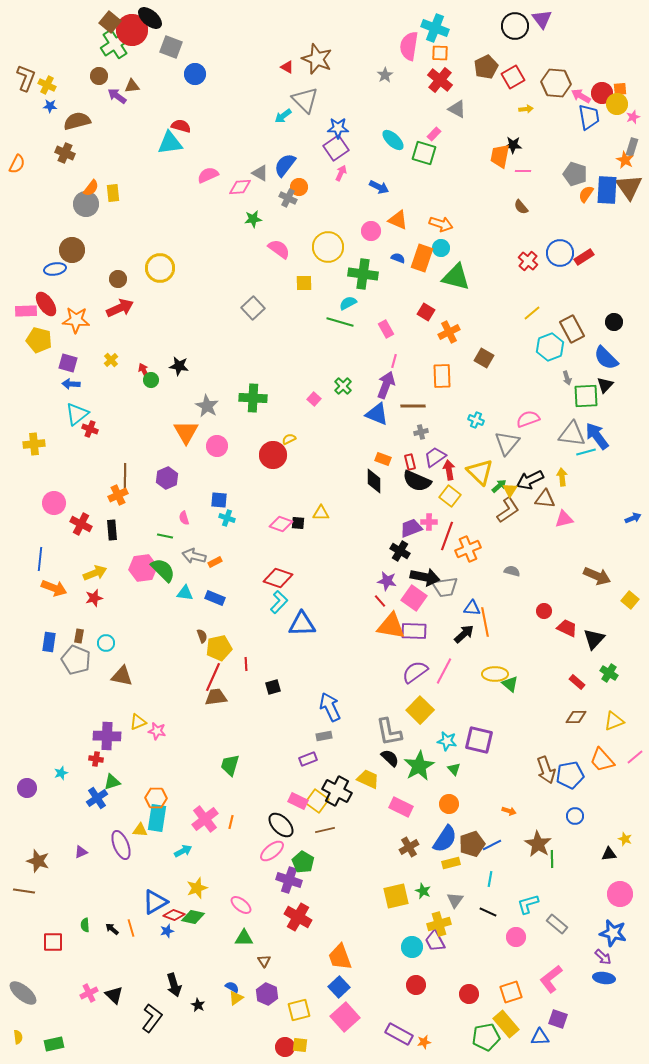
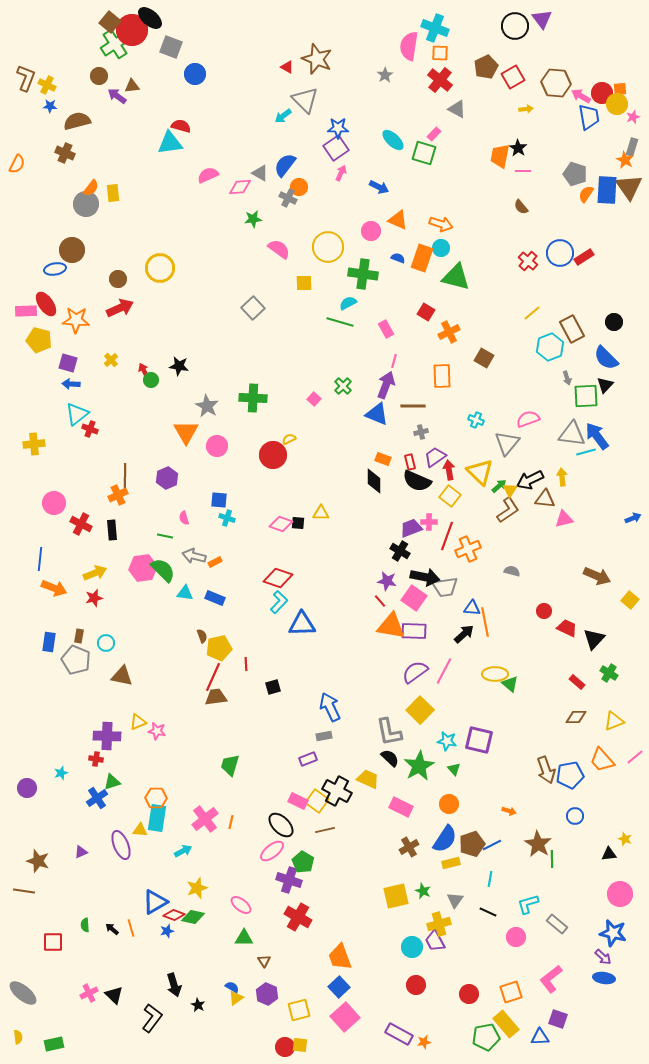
black star at (513, 145): moved 5 px right, 3 px down; rotated 30 degrees clockwise
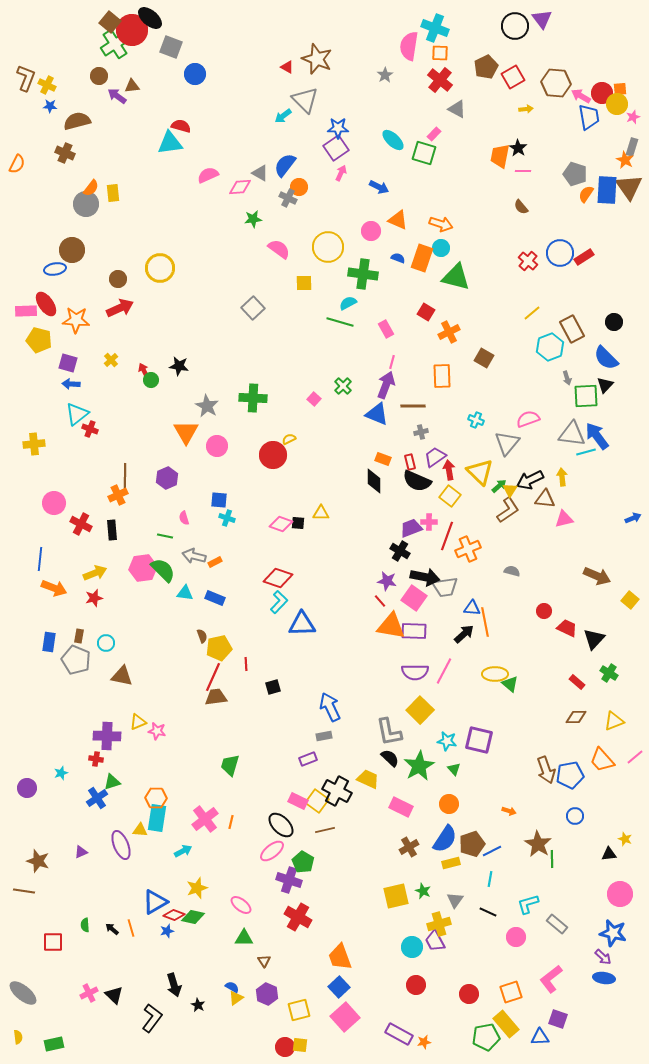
pink line at (394, 361): moved 2 px left, 1 px down
purple semicircle at (415, 672): rotated 144 degrees counterclockwise
blue line at (492, 845): moved 6 px down
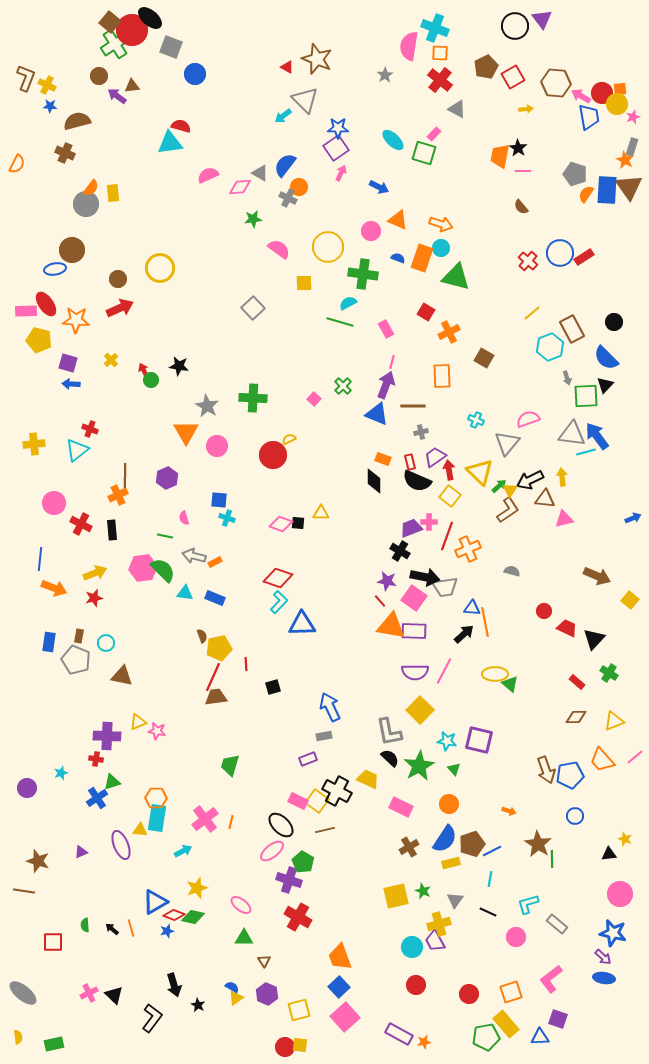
cyan triangle at (77, 414): moved 36 px down
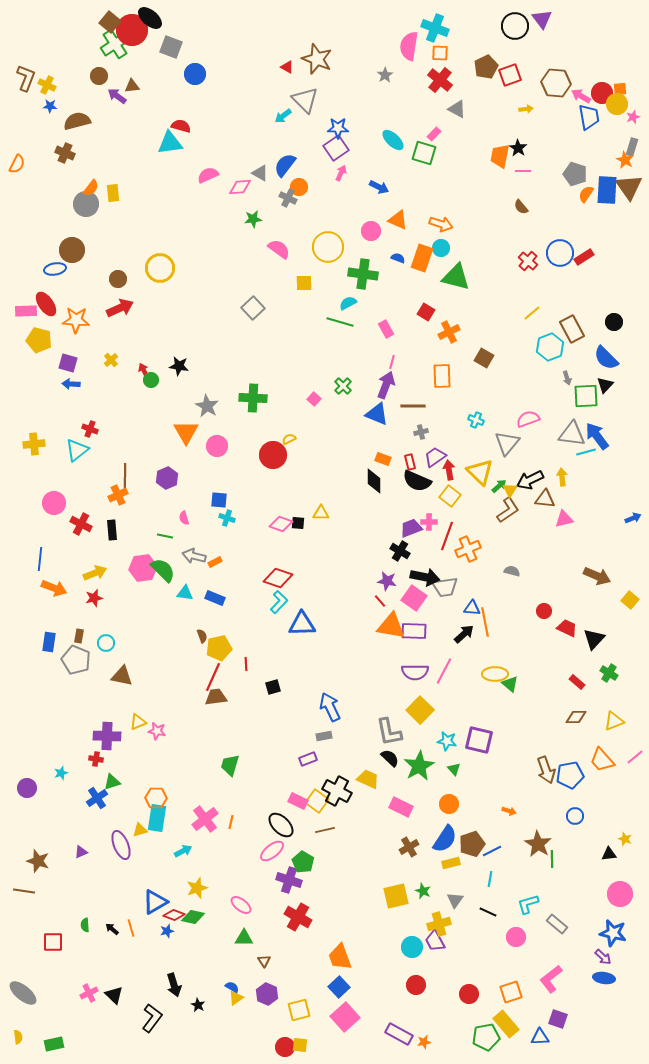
red square at (513, 77): moved 3 px left, 2 px up; rotated 10 degrees clockwise
yellow triangle at (140, 830): rotated 21 degrees counterclockwise
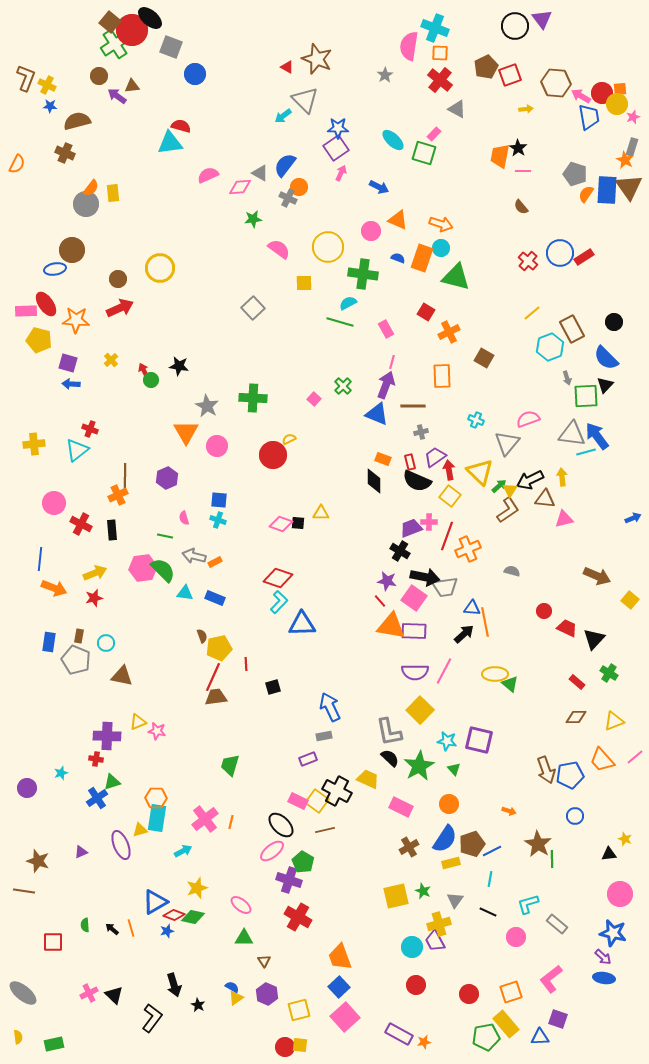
cyan cross at (227, 518): moved 9 px left, 2 px down
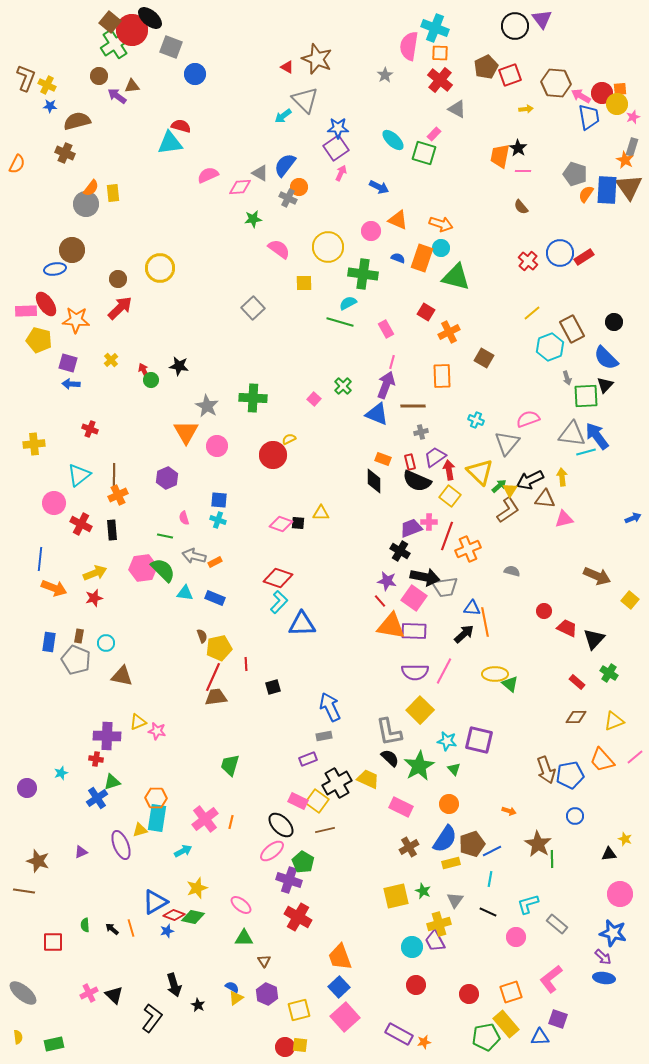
red arrow at (120, 308): rotated 20 degrees counterclockwise
cyan triangle at (77, 450): moved 2 px right, 25 px down
brown line at (125, 477): moved 11 px left
black cross at (337, 791): moved 8 px up; rotated 32 degrees clockwise
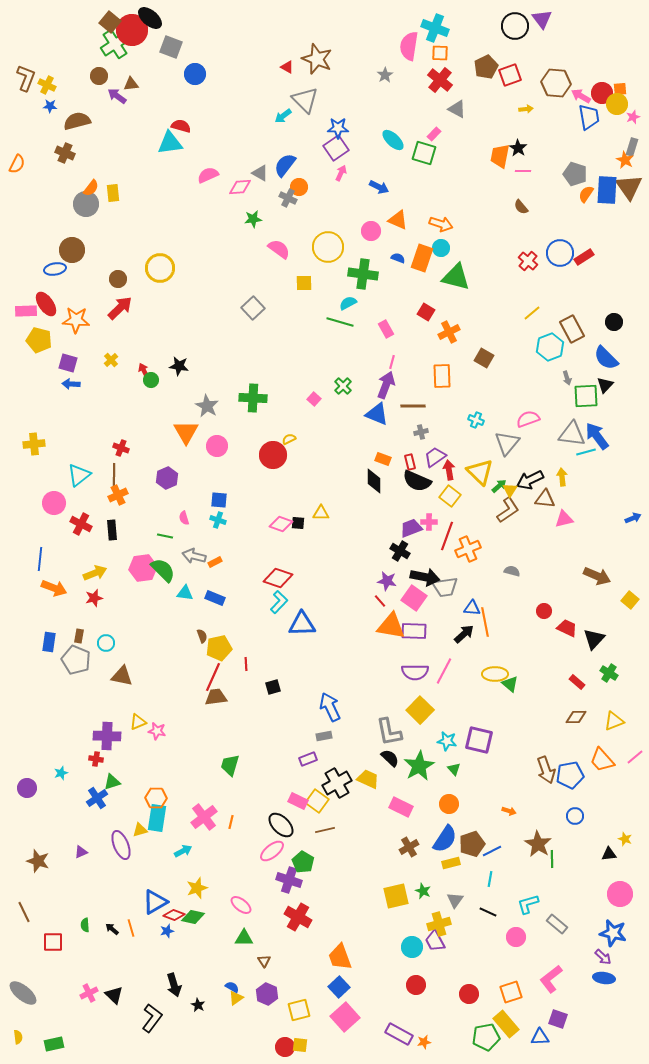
brown triangle at (132, 86): moved 1 px left, 2 px up
red cross at (90, 429): moved 31 px right, 19 px down
pink cross at (205, 819): moved 1 px left, 2 px up
brown line at (24, 891): moved 21 px down; rotated 55 degrees clockwise
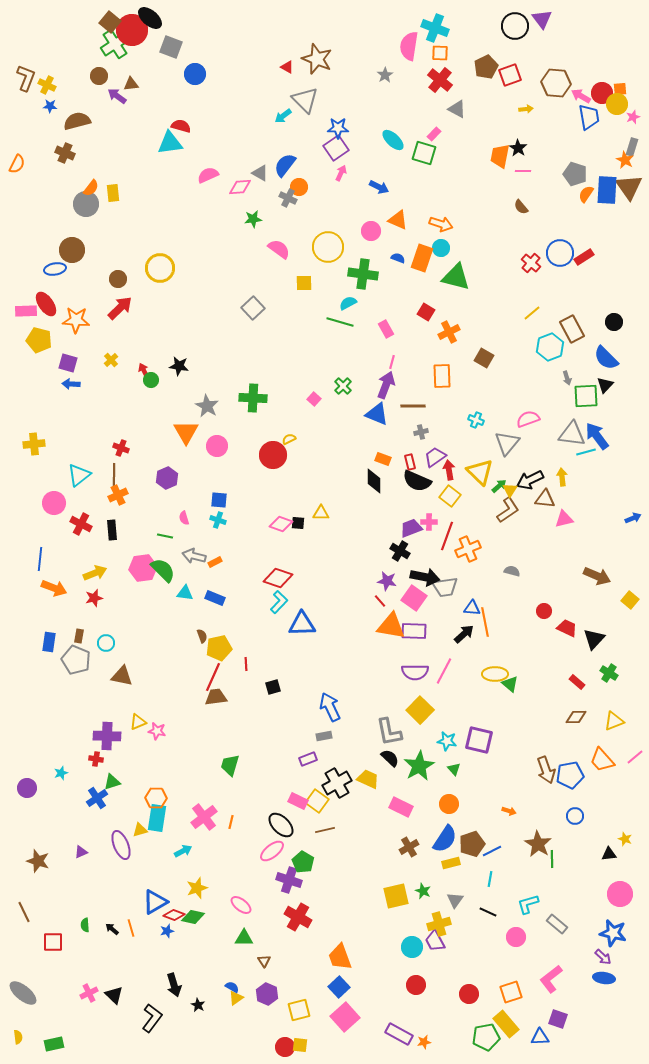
red cross at (528, 261): moved 3 px right, 2 px down
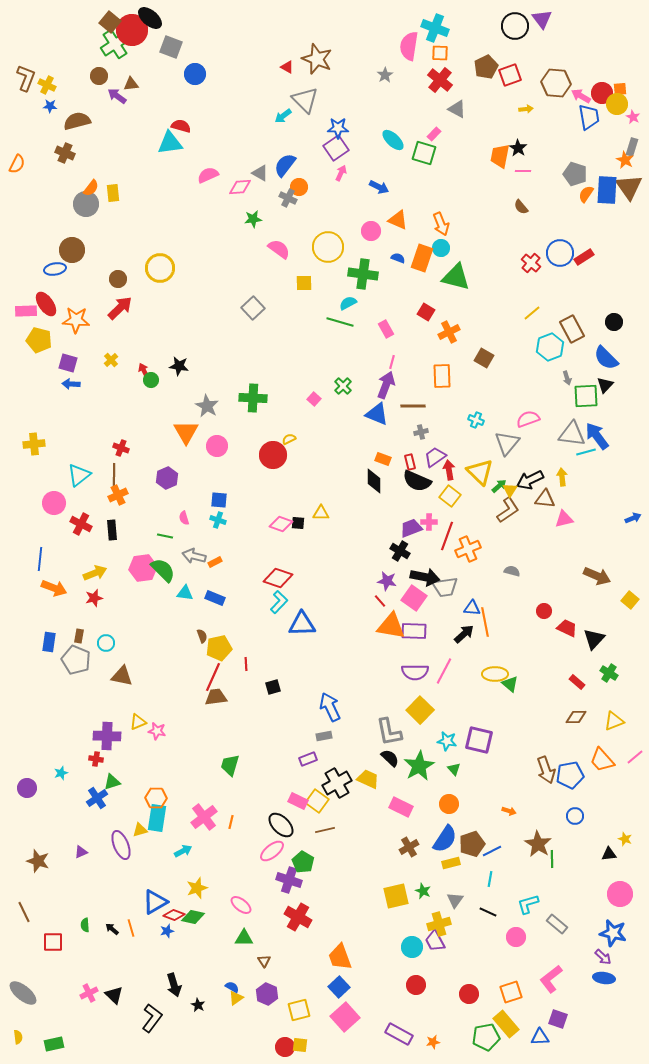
pink star at (633, 117): rotated 24 degrees counterclockwise
orange arrow at (441, 224): rotated 50 degrees clockwise
orange star at (424, 1042): moved 9 px right
